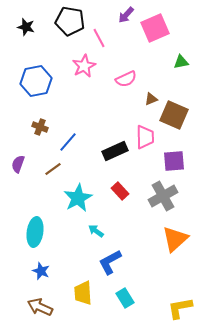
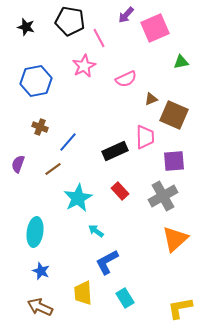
blue L-shape: moved 3 px left
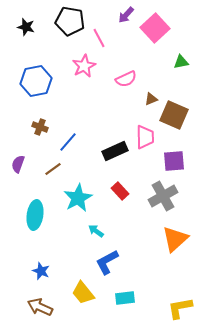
pink square: rotated 20 degrees counterclockwise
cyan ellipse: moved 17 px up
yellow trapezoid: rotated 35 degrees counterclockwise
cyan rectangle: rotated 66 degrees counterclockwise
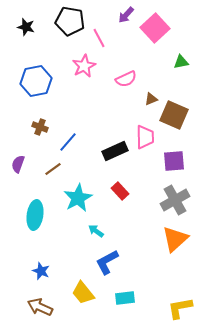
gray cross: moved 12 px right, 4 px down
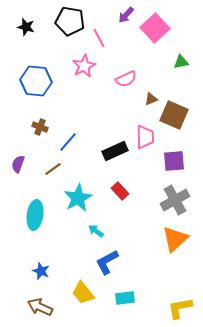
blue hexagon: rotated 16 degrees clockwise
